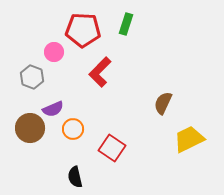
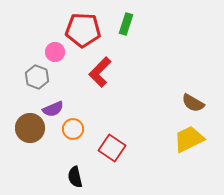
pink circle: moved 1 px right
gray hexagon: moved 5 px right
brown semicircle: moved 30 px right; rotated 85 degrees counterclockwise
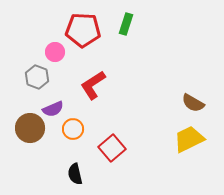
red L-shape: moved 7 px left, 13 px down; rotated 12 degrees clockwise
red square: rotated 16 degrees clockwise
black semicircle: moved 3 px up
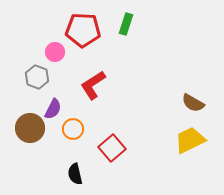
purple semicircle: rotated 40 degrees counterclockwise
yellow trapezoid: moved 1 px right, 1 px down
